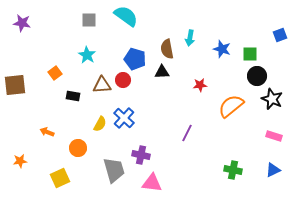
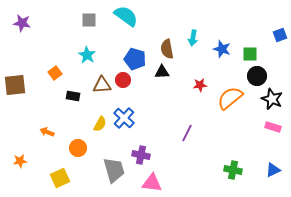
cyan arrow: moved 3 px right
orange semicircle: moved 1 px left, 8 px up
pink rectangle: moved 1 px left, 9 px up
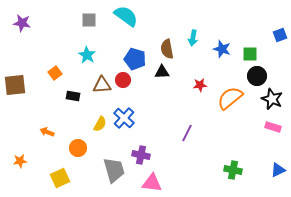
blue triangle: moved 5 px right
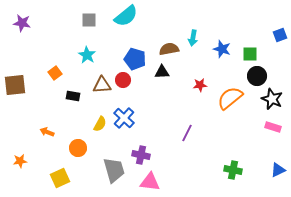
cyan semicircle: rotated 105 degrees clockwise
brown semicircle: moved 2 px right; rotated 90 degrees clockwise
pink triangle: moved 2 px left, 1 px up
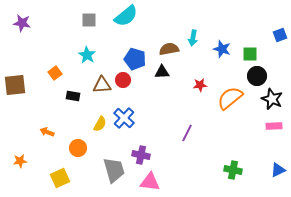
pink rectangle: moved 1 px right, 1 px up; rotated 21 degrees counterclockwise
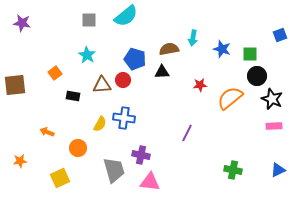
blue cross: rotated 35 degrees counterclockwise
